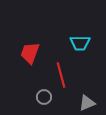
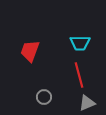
red trapezoid: moved 2 px up
red line: moved 18 px right
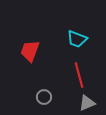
cyan trapezoid: moved 3 px left, 4 px up; rotated 20 degrees clockwise
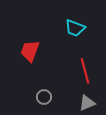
cyan trapezoid: moved 2 px left, 11 px up
red line: moved 6 px right, 4 px up
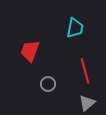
cyan trapezoid: rotated 100 degrees counterclockwise
gray circle: moved 4 px right, 13 px up
gray triangle: rotated 18 degrees counterclockwise
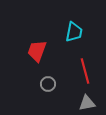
cyan trapezoid: moved 1 px left, 4 px down
red trapezoid: moved 7 px right
gray triangle: rotated 30 degrees clockwise
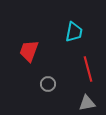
red trapezoid: moved 8 px left
red line: moved 3 px right, 2 px up
